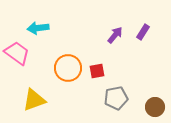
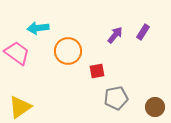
orange circle: moved 17 px up
yellow triangle: moved 14 px left, 7 px down; rotated 15 degrees counterclockwise
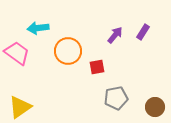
red square: moved 4 px up
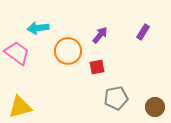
purple arrow: moved 15 px left
yellow triangle: rotated 20 degrees clockwise
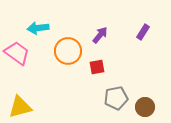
brown circle: moved 10 px left
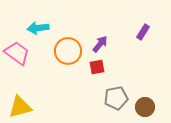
purple arrow: moved 9 px down
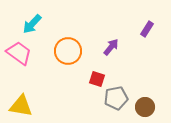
cyan arrow: moved 6 px left, 4 px up; rotated 40 degrees counterclockwise
purple rectangle: moved 4 px right, 3 px up
purple arrow: moved 11 px right, 3 px down
pink trapezoid: moved 2 px right
red square: moved 12 px down; rotated 28 degrees clockwise
yellow triangle: moved 1 px right, 1 px up; rotated 25 degrees clockwise
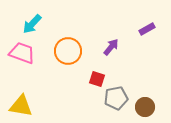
purple rectangle: rotated 28 degrees clockwise
pink trapezoid: moved 3 px right; rotated 16 degrees counterclockwise
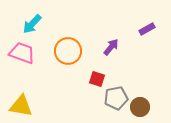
brown circle: moved 5 px left
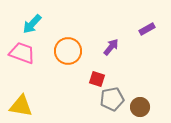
gray pentagon: moved 4 px left, 1 px down
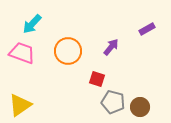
gray pentagon: moved 1 px right, 3 px down; rotated 25 degrees clockwise
yellow triangle: moved 1 px left, 1 px up; rotated 45 degrees counterclockwise
